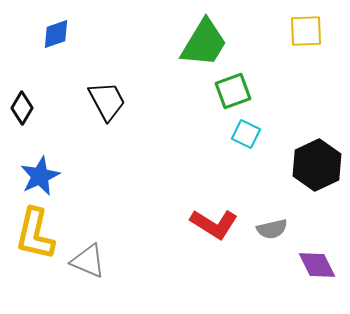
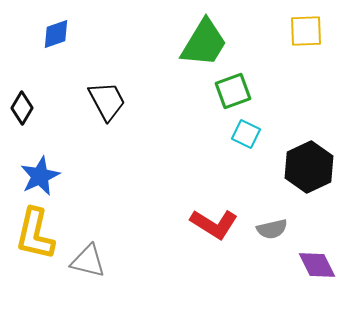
black hexagon: moved 8 px left, 2 px down
gray triangle: rotated 9 degrees counterclockwise
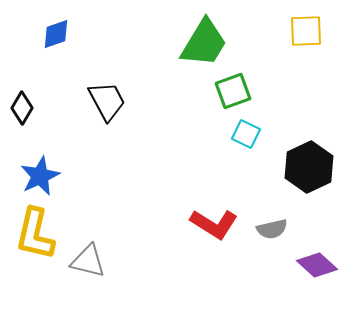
purple diamond: rotated 21 degrees counterclockwise
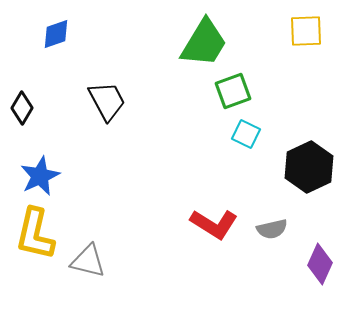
purple diamond: moved 3 px right, 1 px up; rotated 72 degrees clockwise
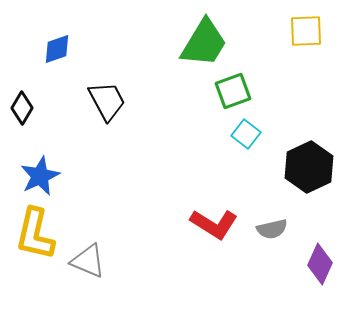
blue diamond: moved 1 px right, 15 px down
cyan square: rotated 12 degrees clockwise
gray triangle: rotated 9 degrees clockwise
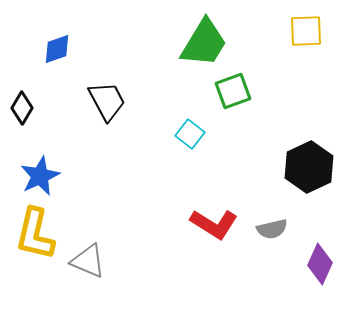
cyan square: moved 56 px left
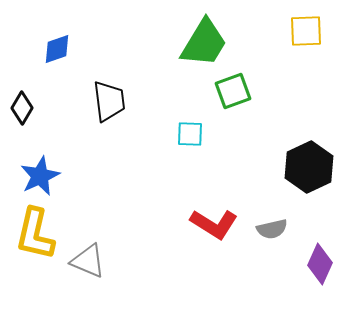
black trapezoid: moved 2 px right; rotated 21 degrees clockwise
cyan square: rotated 36 degrees counterclockwise
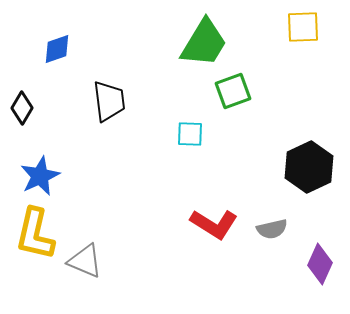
yellow square: moved 3 px left, 4 px up
gray triangle: moved 3 px left
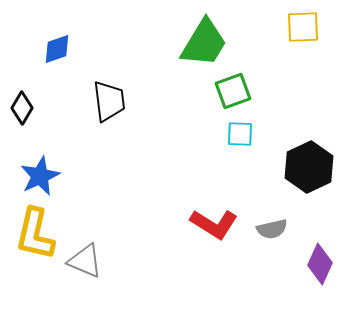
cyan square: moved 50 px right
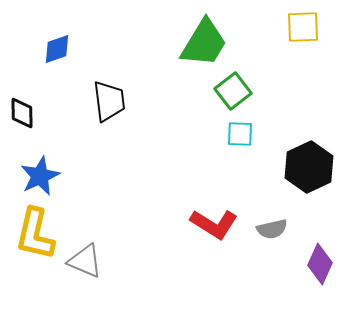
green square: rotated 18 degrees counterclockwise
black diamond: moved 5 px down; rotated 32 degrees counterclockwise
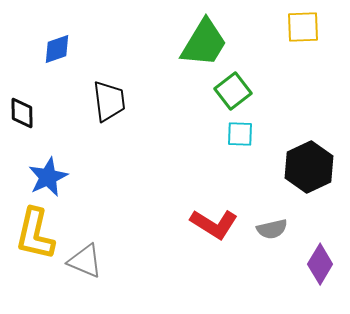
blue star: moved 8 px right, 1 px down
purple diamond: rotated 6 degrees clockwise
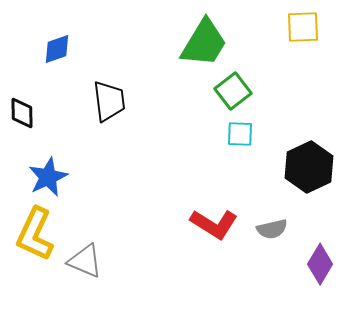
yellow L-shape: rotated 12 degrees clockwise
